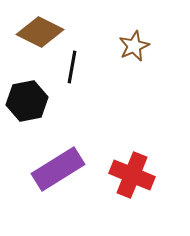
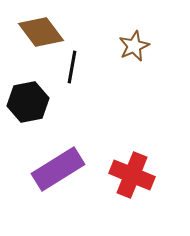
brown diamond: moved 1 px right; rotated 27 degrees clockwise
black hexagon: moved 1 px right, 1 px down
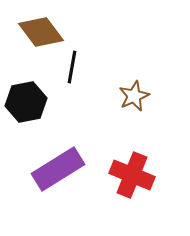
brown star: moved 50 px down
black hexagon: moved 2 px left
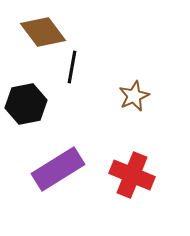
brown diamond: moved 2 px right
black hexagon: moved 2 px down
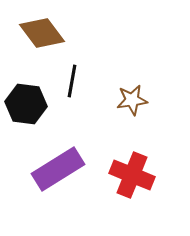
brown diamond: moved 1 px left, 1 px down
black line: moved 14 px down
brown star: moved 2 px left, 4 px down; rotated 16 degrees clockwise
black hexagon: rotated 18 degrees clockwise
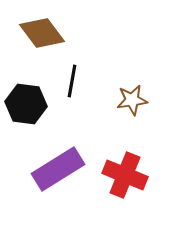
red cross: moved 7 px left
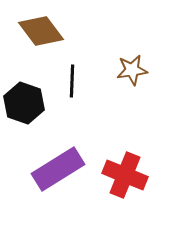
brown diamond: moved 1 px left, 2 px up
black line: rotated 8 degrees counterclockwise
brown star: moved 30 px up
black hexagon: moved 2 px left, 1 px up; rotated 12 degrees clockwise
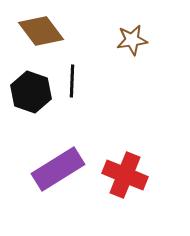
brown star: moved 30 px up
black hexagon: moved 7 px right, 11 px up
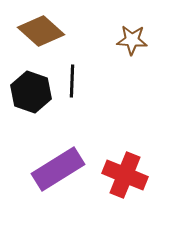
brown diamond: rotated 12 degrees counterclockwise
brown star: rotated 12 degrees clockwise
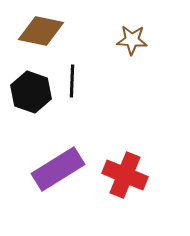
brown diamond: rotated 30 degrees counterclockwise
